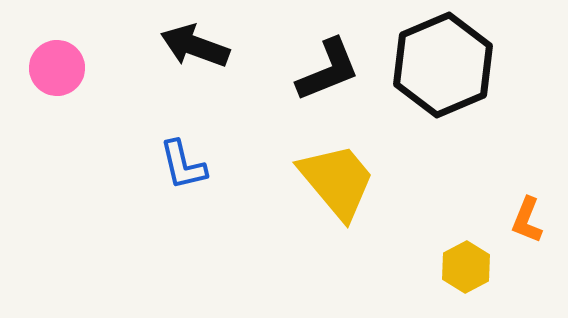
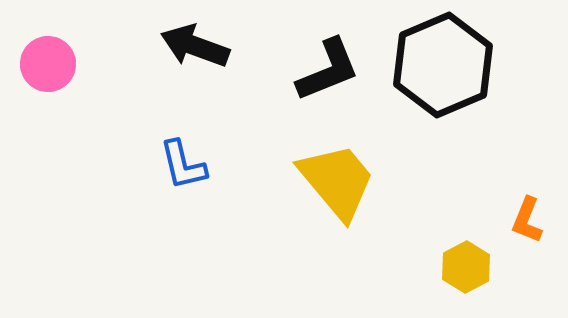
pink circle: moved 9 px left, 4 px up
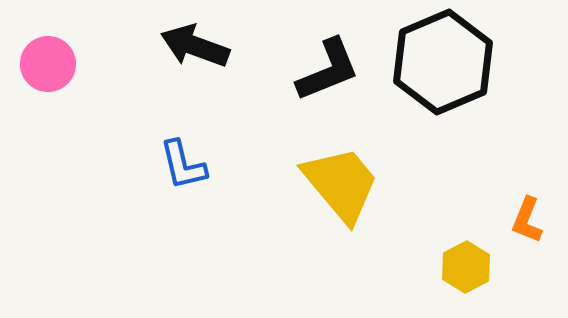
black hexagon: moved 3 px up
yellow trapezoid: moved 4 px right, 3 px down
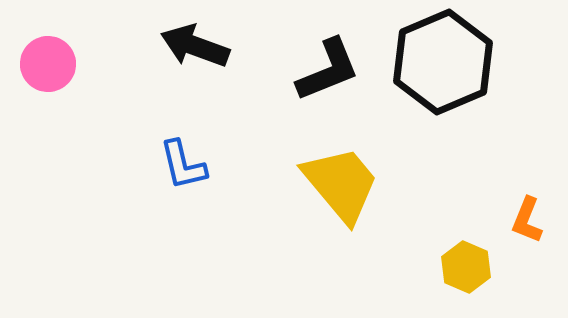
yellow hexagon: rotated 9 degrees counterclockwise
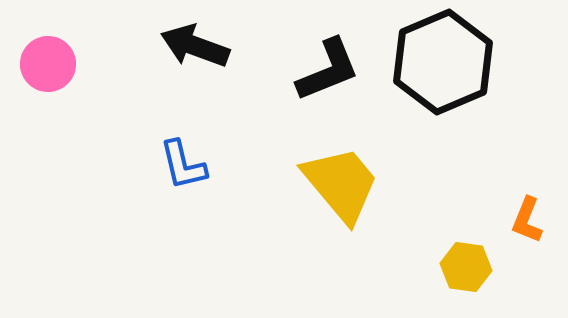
yellow hexagon: rotated 15 degrees counterclockwise
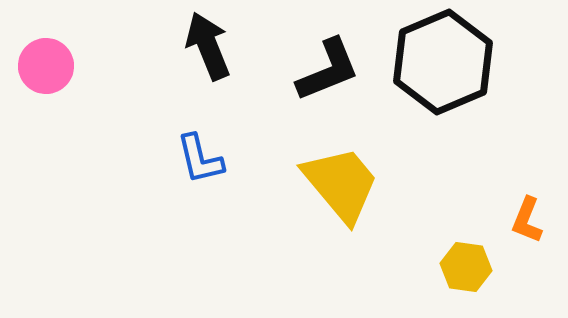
black arrow: moved 13 px right; rotated 48 degrees clockwise
pink circle: moved 2 px left, 2 px down
blue L-shape: moved 17 px right, 6 px up
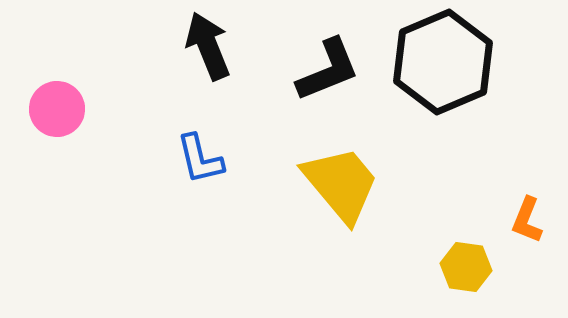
pink circle: moved 11 px right, 43 px down
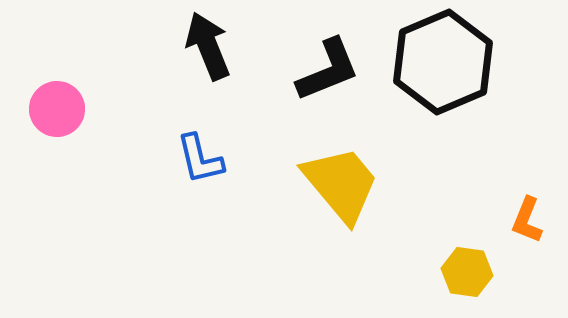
yellow hexagon: moved 1 px right, 5 px down
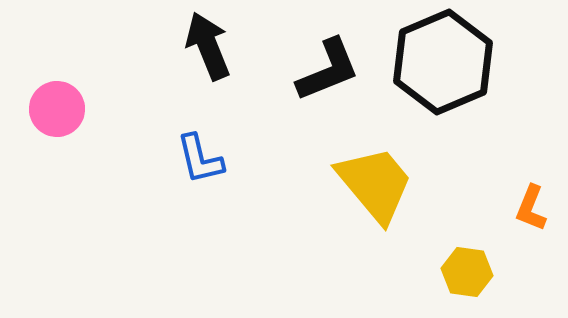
yellow trapezoid: moved 34 px right
orange L-shape: moved 4 px right, 12 px up
